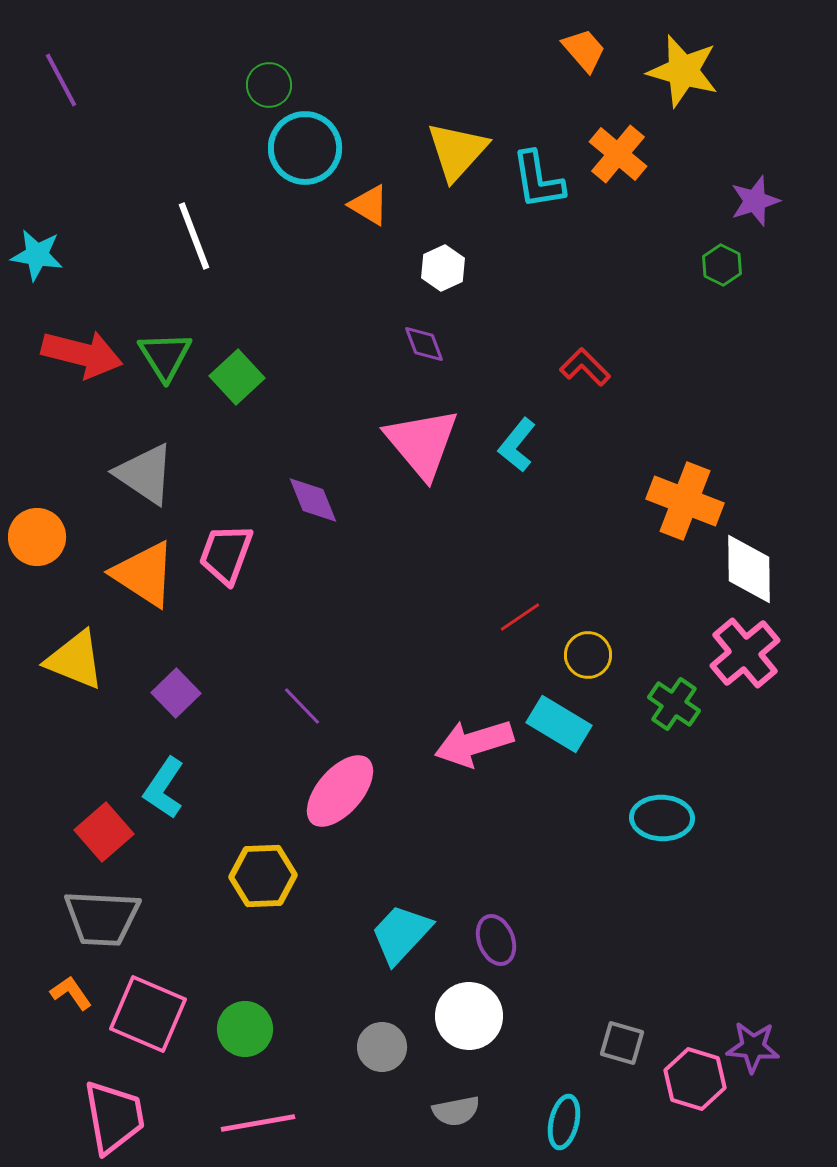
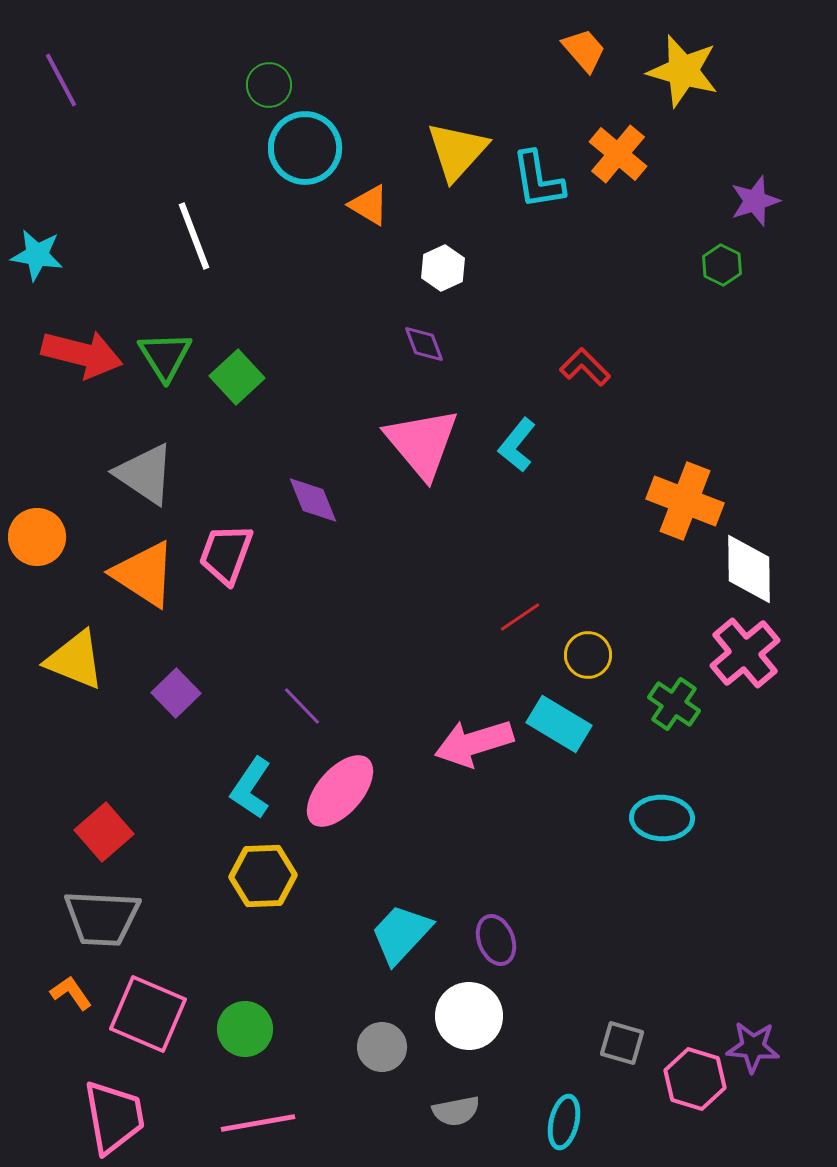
cyan L-shape at (164, 788): moved 87 px right
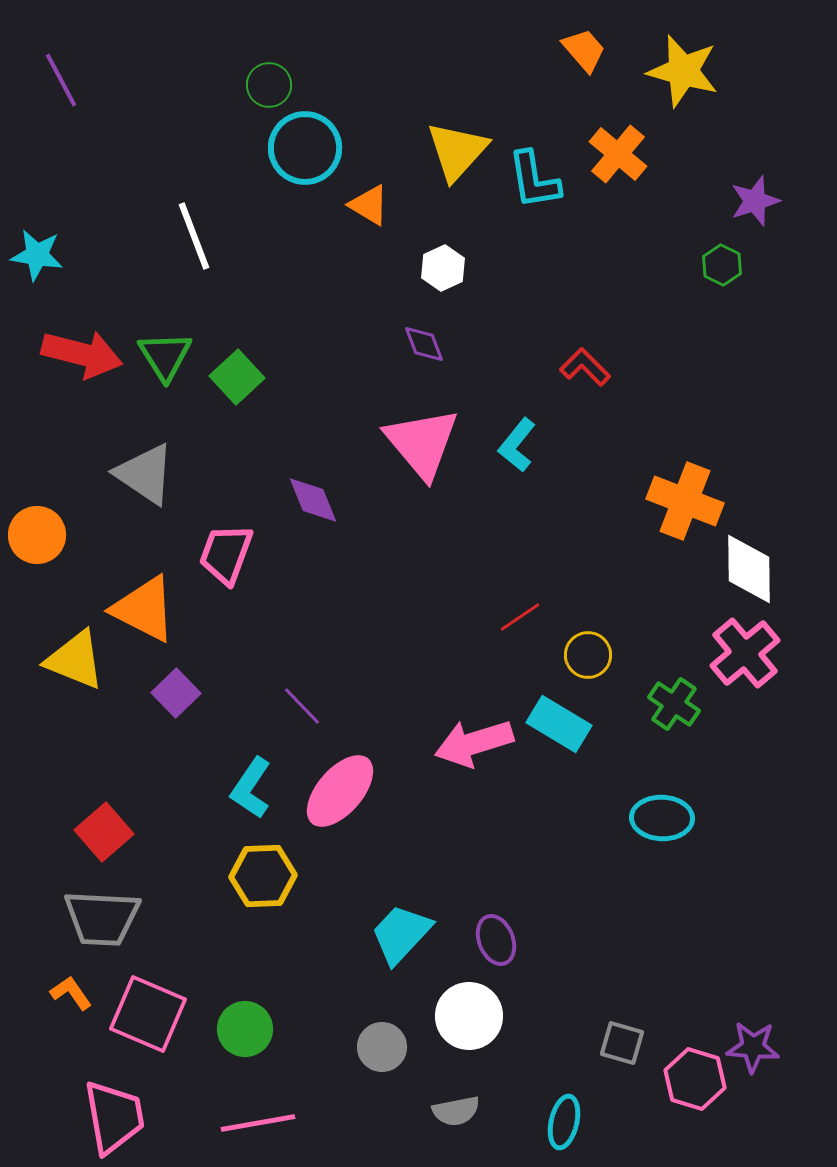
cyan L-shape at (538, 180): moved 4 px left
orange circle at (37, 537): moved 2 px up
orange triangle at (144, 574): moved 35 px down; rotated 6 degrees counterclockwise
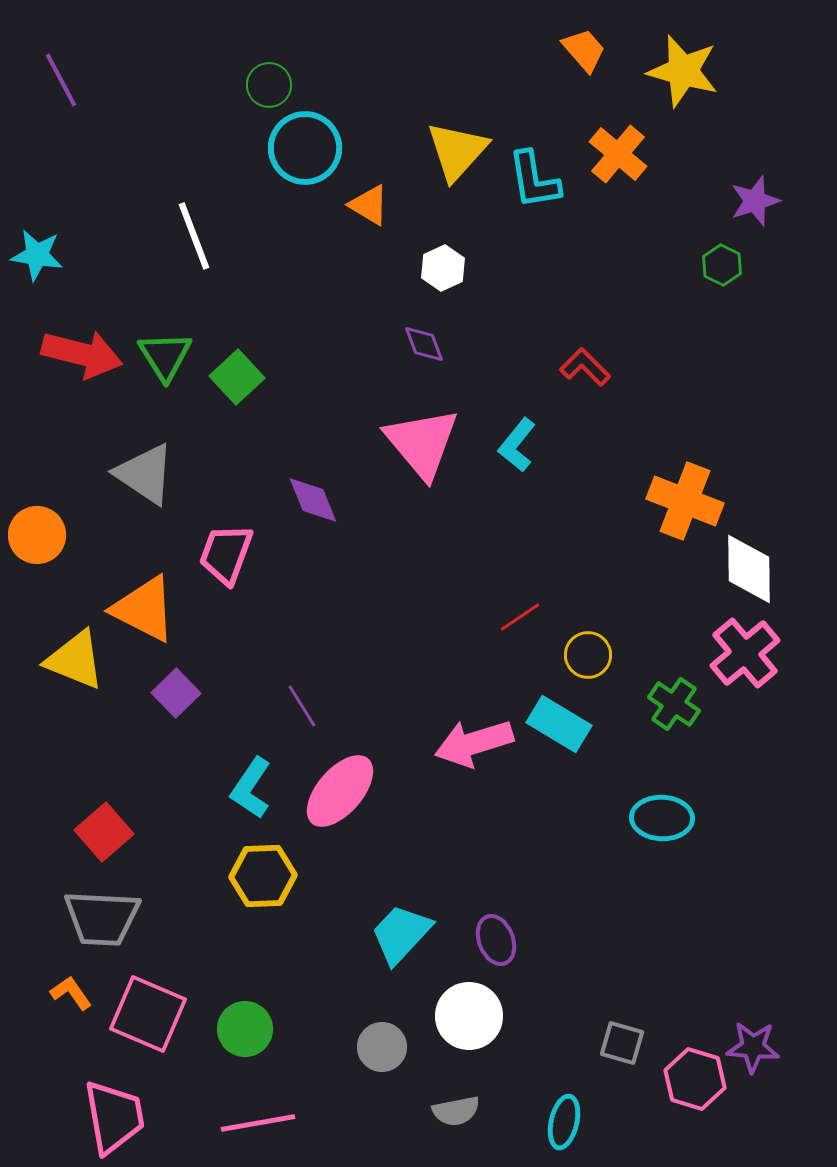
purple line at (302, 706): rotated 12 degrees clockwise
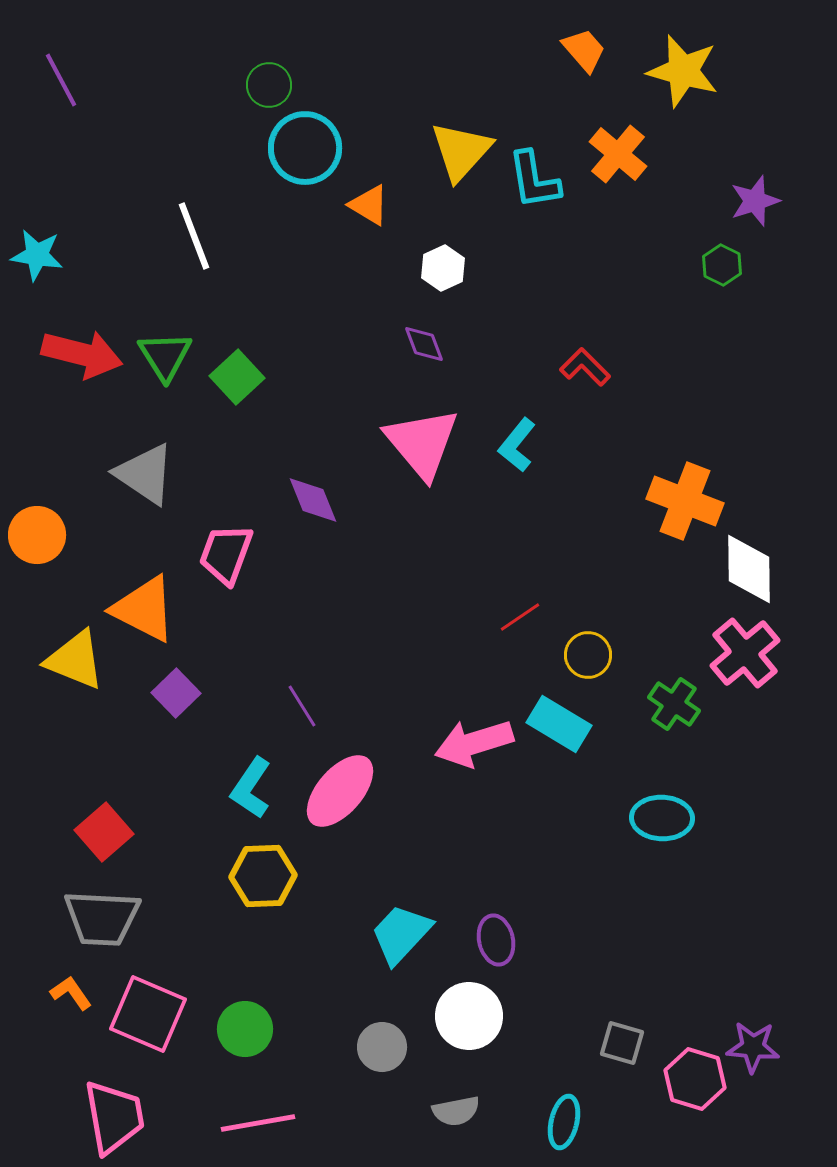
yellow triangle at (457, 151): moved 4 px right
purple ellipse at (496, 940): rotated 9 degrees clockwise
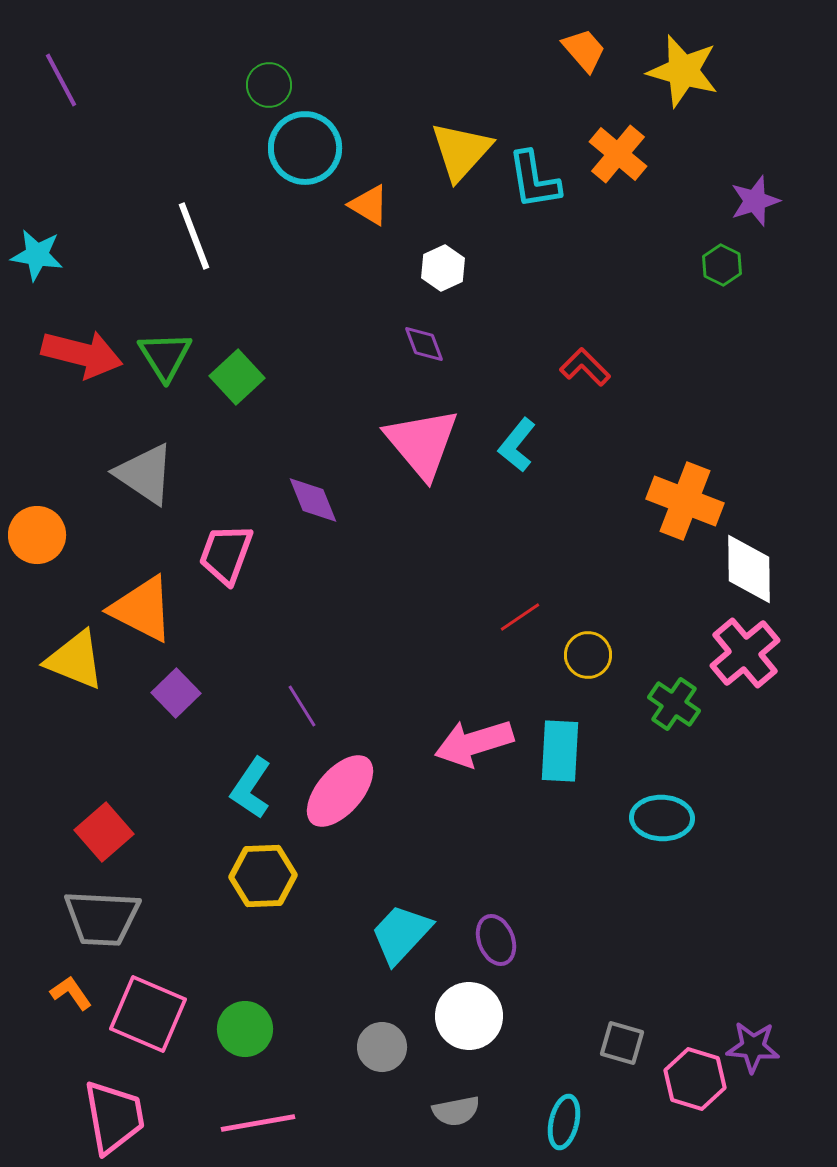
orange triangle at (144, 609): moved 2 px left
cyan rectangle at (559, 724): moved 1 px right, 27 px down; rotated 62 degrees clockwise
purple ellipse at (496, 940): rotated 9 degrees counterclockwise
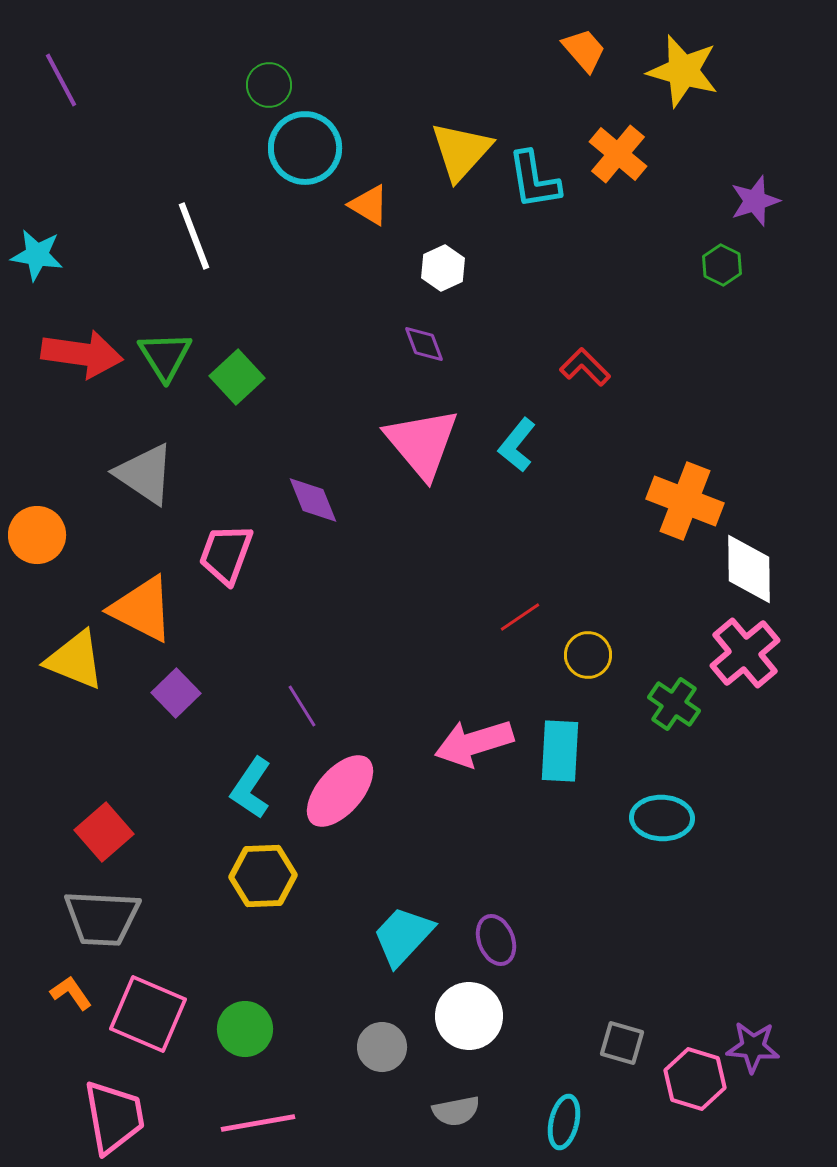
red arrow at (82, 354): rotated 6 degrees counterclockwise
cyan trapezoid at (401, 934): moved 2 px right, 2 px down
